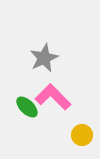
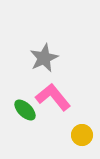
pink L-shape: rotated 6 degrees clockwise
green ellipse: moved 2 px left, 3 px down
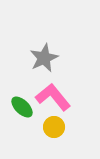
green ellipse: moved 3 px left, 3 px up
yellow circle: moved 28 px left, 8 px up
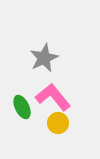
green ellipse: rotated 20 degrees clockwise
yellow circle: moved 4 px right, 4 px up
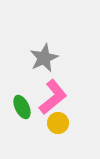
pink L-shape: rotated 90 degrees clockwise
